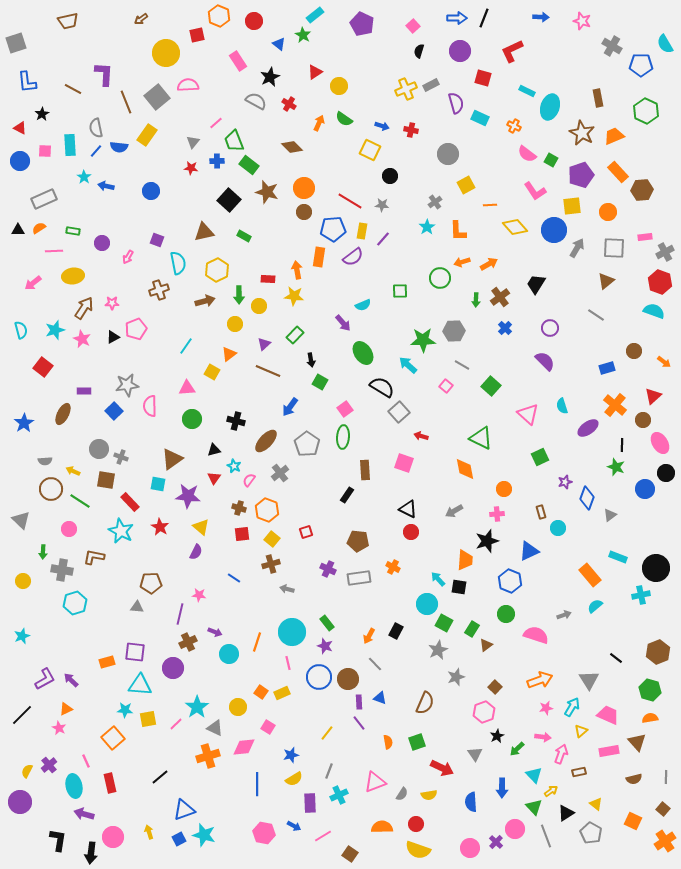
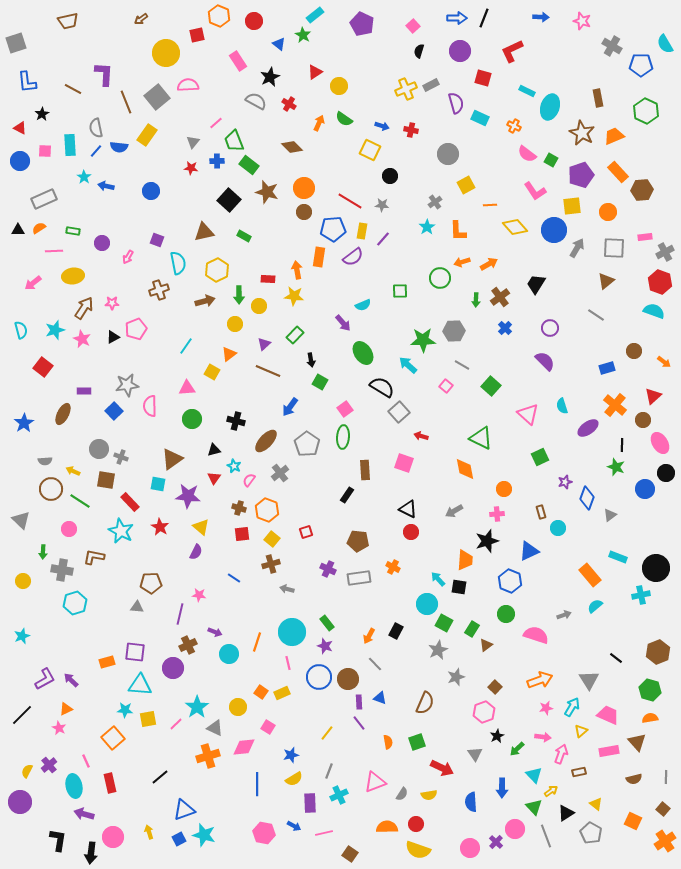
brown cross at (188, 642): moved 3 px down
orange semicircle at (382, 827): moved 5 px right
pink line at (323, 836): moved 1 px right, 3 px up; rotated 18 degrees clockwise
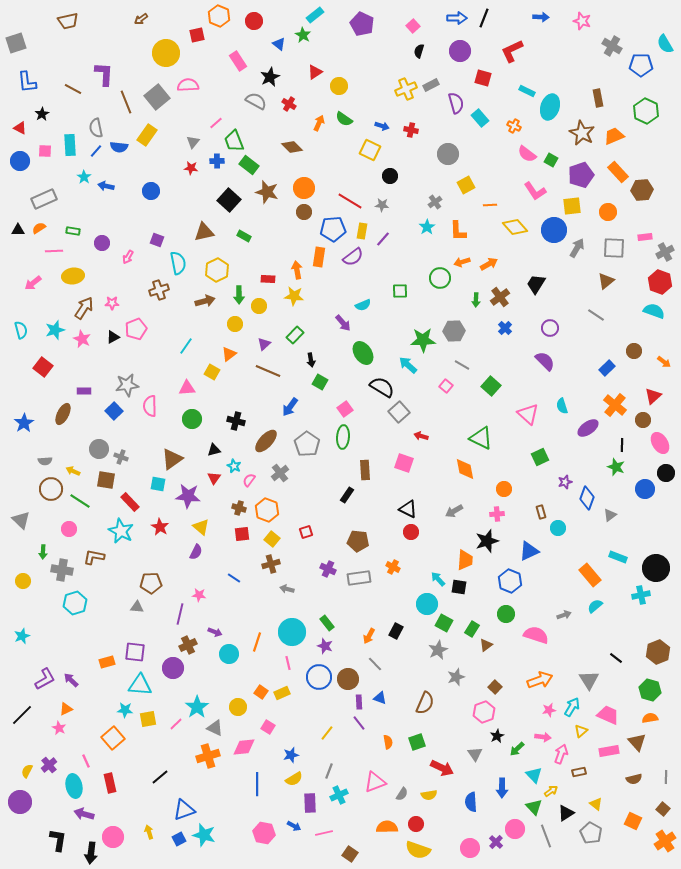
cyan rectangle at (480, 118): rotated 24 degrees clockwise
blue rectangle at (607, 368): rotated 28 degrees counterclockwise
pink star at (546, 708): moved 3 px right, 2 px down
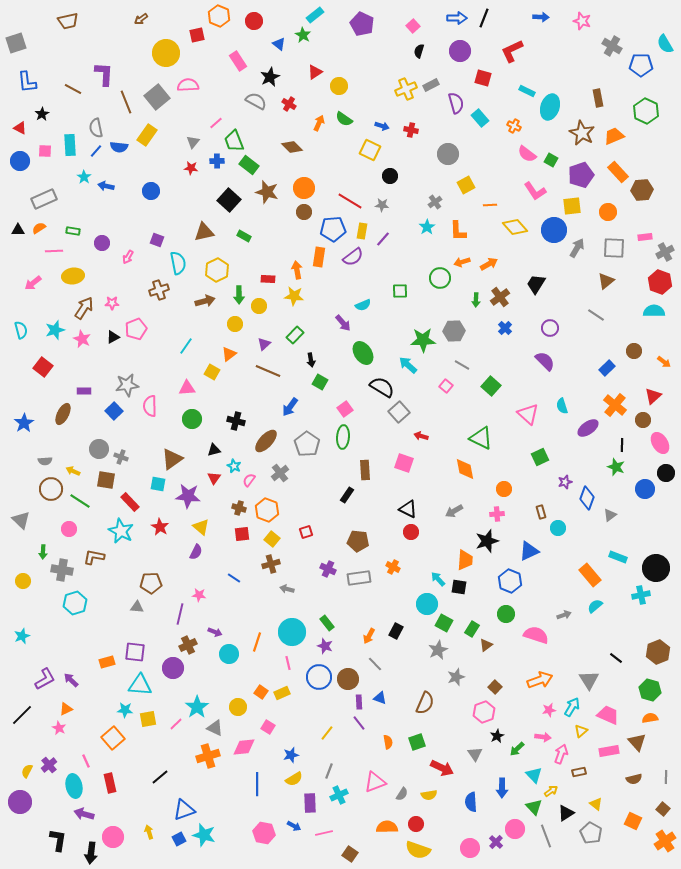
cyan semicircle at (654, 311): rotated 20 degrees counterclockwise
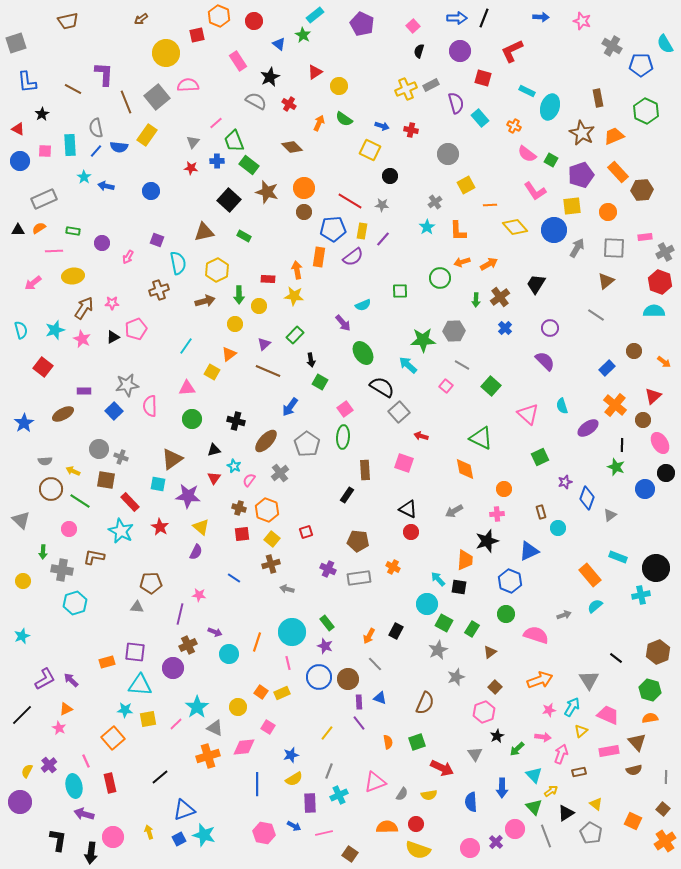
red triangle at (20, 128): moved 2 px left, 1 px down
brown ellipse at (63, 414): rotated 35 degrees clockwise
brown triangle at (486, 645): moved 4 px right, 7 px down
brown semicircle at (634, 779): moved 9 px up
